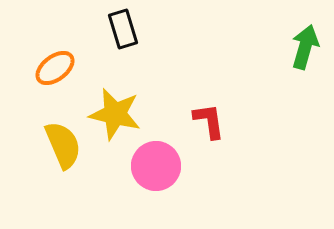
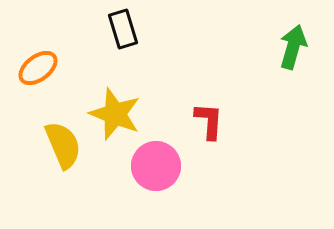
green arrow: moved 12 px left
orange ellipse: moved 17 px left
yellow star: rotated 8 degrees clockwise
red L-shape: rotated 12 degrees clockwise
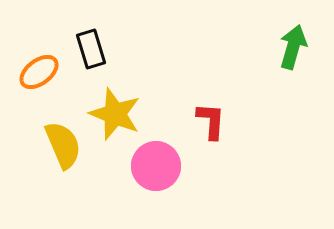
black rectangle: moved 32 px left, 20 px down
orange ellipse: moved 1 px right, 4 px down
red L-shape: moved 2 px right
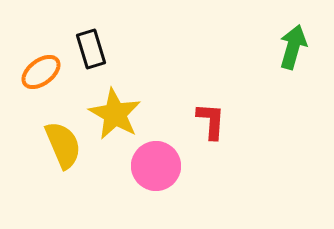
orange ellipse: moved 2 px right
yellow star: rotated 8 degrees clockwise
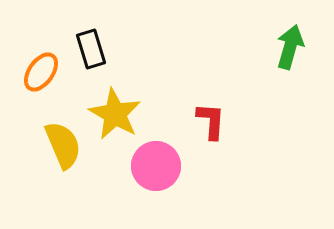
green arrow: moved 3 px left
orange ellipse: rotated 18 degrees counterclockwise
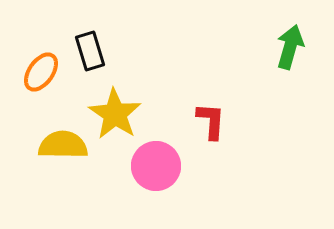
black rectangle: moved 1 px left, 2 px down
yellow star: rotated 4 degrees clockwise
yellow semicircle: rotated 66 degrees counterclockwise
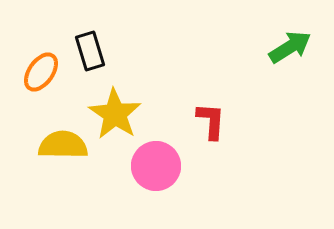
green arrow: rotated 42 degrees clockwise
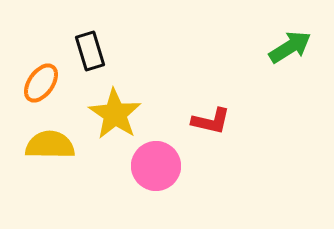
orange ellipse: moved 11 px down
red L-shape: rotated 99 degrees clockwise
yellow semicircle: moved 13 px left
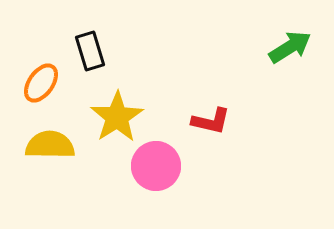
yellow star: moved 2 px right, 3 px down; rotated 6 degrees clockwise
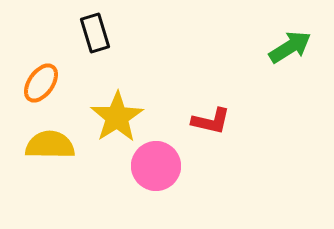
black rectangle: moved 5 px right, 18 px up
